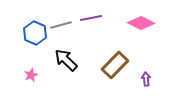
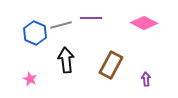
purple line: rotated 10 degrees clockwise
pink diamond: moved 3 px right
black arrow: rotated 40 degrees clockwise
brown rectangle: moved 4 px left; rotated 16 degrees counterclockwise
pink star: moved 1 px left, 4 px down; rotated 24 degrees counterclockwise
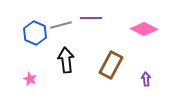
pink diamond: moved 6 px down
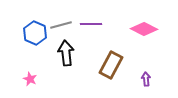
purple line: moved 6 px down
black arrow: moved 7 px up
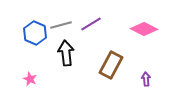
purple line: rotated 30 degrees counterclockwise
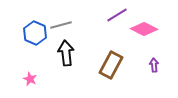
purple line: moved 26 px right, 9 px up
purple arrow: moved 8 px right, 14 px up
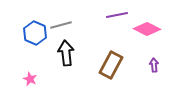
purple line: rotated 20 degrees clockwise
pink diamond: moved 3 px right
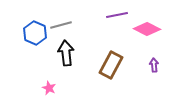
pink star: moved 19 px right, 9 px down
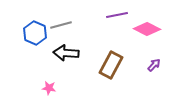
black arrow: rotated 80 degrees counterclockwise
purple arrow: rotated 48 degrees clockwise
pink star: rotated 16 degrees counterclockwise
